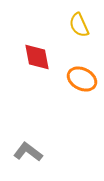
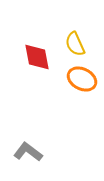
yellow semicircle: moved 4 px left, 19 px down
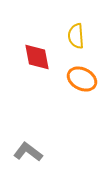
yellow semicircle: moved 1 px right, 8 px up; rotated 20 degrees clockwise
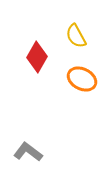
yellow semicircle: rotated 25 degrees counterclockwise
red diamond: rotated 40 degrees clockwise
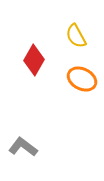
red diamond: moved 3 px left, 3 px down
gray L-shape: moved 5 px left, 5 px up
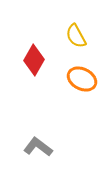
gray L-shape: moved 15 px right
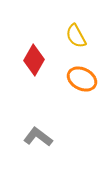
gray L-shape: moved 10 px up
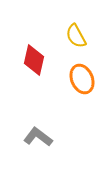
red diamond: rotated 16 degrees counterclockwise
orange ellipse: rotated 40 degrees clockwise
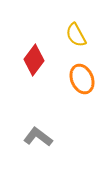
yellow semicircle: moved 1 px up
red diamond: rotated 24 degrees clockwise
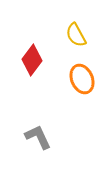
red diamond: moved 2 px left
gray L-shape: rotated 28 degrees clockwise
